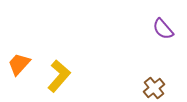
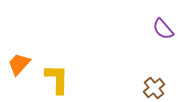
yellow L-shape: moved 2 px left, 3 px down; rotated 40 degrees counterclockwise
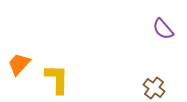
brown cross: rotated 15 degrees counterclockwise
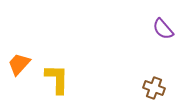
brown cross: rotated 15 degrees counterclockwise
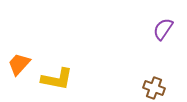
purple semicircle: rotated 75 degrees clockwise
yellow L-shape: rotated 100 degrees clockwise
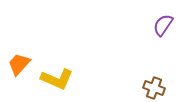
purple semicircle: moved 4 px up
yellow L-shape: rotated 12 degrees clockwise
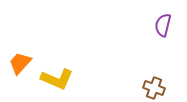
purple semicircle: rotated 20 degrees counterclockwise
orange trapezoid: moved 1 px right, 1 px up
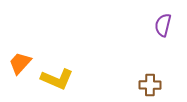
brown cross: moved 4 px left, 3 px up; rotated 20 degrees counterclockwise
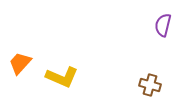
yellow L-shape: moved 5 px right, 2 px up
brown cross: rotated 15 degrees clockwise
